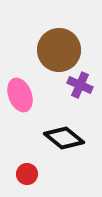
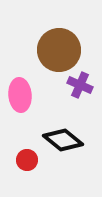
pink ellipse: rotated 16 degrees clockwise
black diamond: moved 1 px left, 2 px down
red circle: moved 14 px up
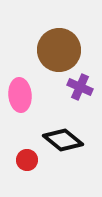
purple cross: moved 2 px down
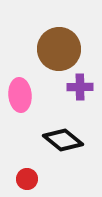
brown circle: moved 1 px up
purple cross: rotated 25 degrees counterclockwise
red circle: moved 19 px down
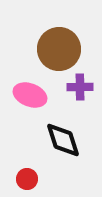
pink ellipse: moved 10 px right; rotated 64 degrees counterclockwise
black diamond: rotated 33 degrees clockwise
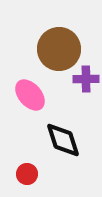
purple cross: moved 6 px right, 8 px up
pink ellipse: rotated 28 degrees clockwise
red circle: moved 5 px up
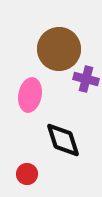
purple cross: rotated 15 degrees clockwise
pink ellipse: rotated 52 degrees clockwise
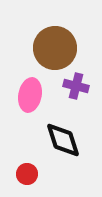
brown circle: moved 4 px left, 1 px up
purple cross: moved 10 px left, 7 px down
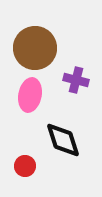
brown circle: moved 20 px left
purple cross: moved 6 px up
red circle: moved 2 px left, 8 px up
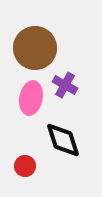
purple cross: moved 11 px left, 5 px down; rotated 15 degrees clockwise
pink ellipse: moved 1 px right, 3 px down
